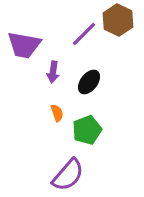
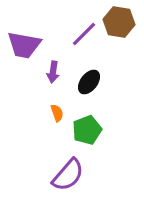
brown hexagon: moved 1 px right, 2 px down; rotated 16 degrees counterclockwise
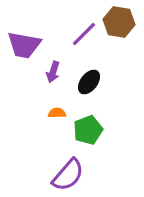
purple arrow: rotated 10 degrees clockwise
orange semicircle: rotated 72 degrees counterclockwise
green pentagon: moved 1 px right
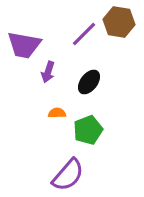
purple arrow: moved 5 px left
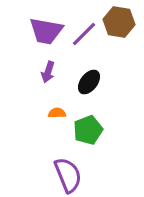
purple trapezoid: moved 22 px right, 14 px up
purple semicircle: rotated 63 degrees counterclockwise
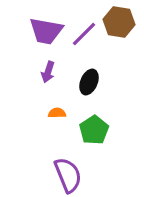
black ellipse: rotated 15 degrees counterclockwise
green pentagon: moved 6 px right; rotated 12 degrees counterclockwise
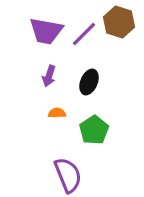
brown hexagon: rotated 8 degrees clockwise
purple arrow: moved 1 px right, 4 px down
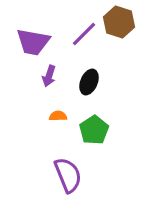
purple trapezoid: moved 13 px left, 11 px down
orange semicircle: moved 1 px right, 3 px down
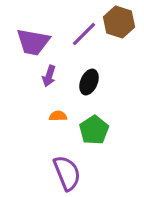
purple semicircle: moved 1 px left, 2 px up
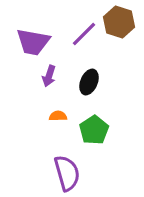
purple semicircle: rotated 6 degrees clockwise
